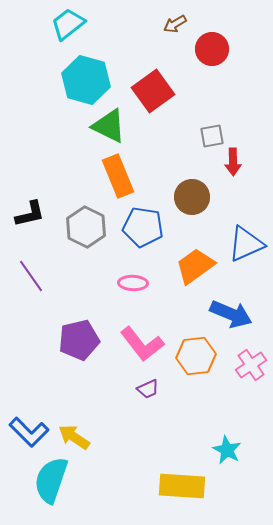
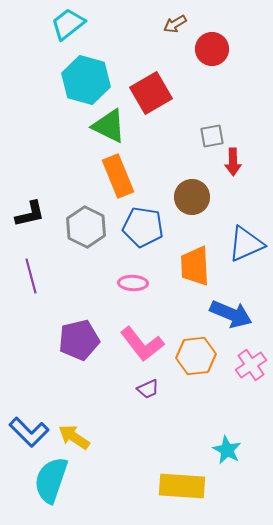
red square: moved 2 px left, 2 px down; rotated 6 degrees clockwise
orange trapezoid: rotated 57 degrees counterclockwise
purple line: rotated 20 degrees clockwise
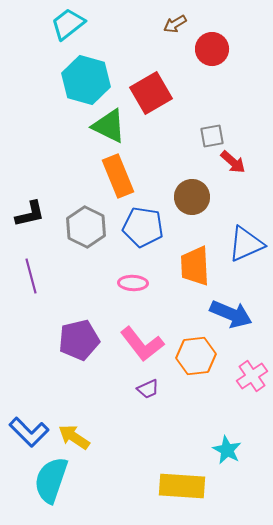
red arrow: rotated 48 degrees counterclockwise
pink cross: moved 1 px right, 11 px down
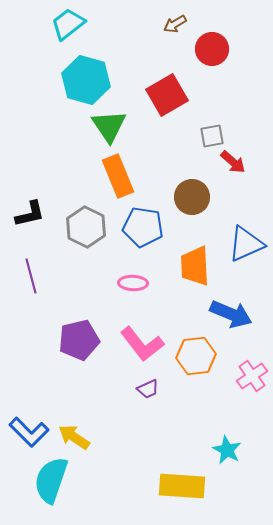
red square: moved 16 px right, 2 px down
green triangle: rotated 30 degrees clockwise
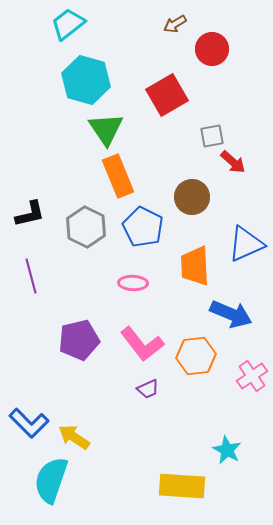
green triangle: moved 3 px left, 3 px down
blue pentagon: rotated 18 degrees clockwise
blue L-shape: moved 9 px up
